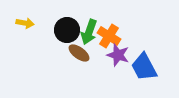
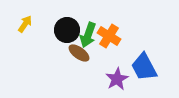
yellow arrow: moved 1 px down; rotated 66 degrees counterclockwise
green arrow: moved 1 px left, 3 px down
purple star: moved 1 px left, 24 px down; rotated 25 degrees clockwise
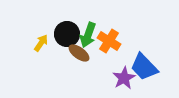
yellow arrow: moved 16 px right, 19 px down
black circle: moved 4 px down
orange cross: moved 5 px down
blue trapezoid: rotated 16 degrees counterclockwise
purple star: moved 7 px right, 1 px up
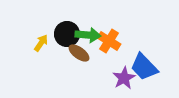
green arrow: rotated 105 degrees counterclockwise
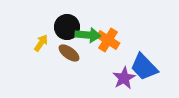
black circle: moved 7 px up
orange cross: moved 1 px left, 1 px up
brown ellipse: moved 10 px left
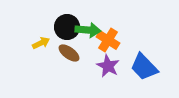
green arrow: moved 5 px up
yellow arrow: rotated 30 degrees clockwise
purple star: moved 16 px left, 12 px up; rotated 15 degrees counterclockwise
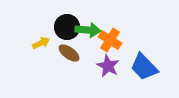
orange cross: moved 2 px right
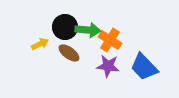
black circle: moved 2 px left
yellow arrow: moved 1 px left, 1 px down
purple star: rotated 20 degrees counterclockwise
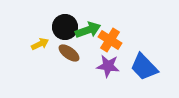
green arrow: rotated 25 degrees counterclockwise
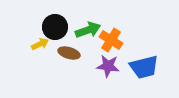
black circle: moved 10 px left
orange cross: moved 1 px right
brown ellipse: rotated 20 degrees counterclockwise
blue trapezoid: rotated 60 degrees counterclockwise
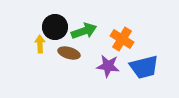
green arrow: moved 4 px left, 1 px down
orange cross: moved 11 px right, 1 px up
yellow arrow: rotated 66 degrees counterclockwise
